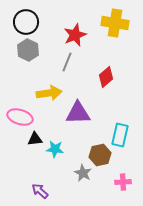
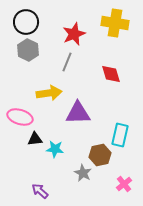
red star: moved 1 px left, 1 px up
red diamond: moved 5 px right, 3 px up; rotated 65 degrees counterclockwise
pink cross: moved 1 px right, 2 px down; rotated 35 degrees counterclockwise
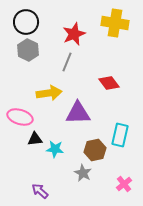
red diamond: moved 2 px left, 9 px down; rotated 20 degrees counterclockwise
brown hexagon: moved 5 px left, 5 px up
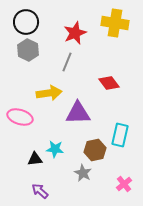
red star: moved 1 px right, 1 px up
black triangle: moved 20 px down
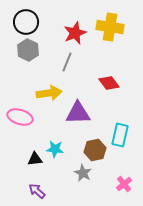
yellow cross: moved 5 px left, 4 px down
purple arrow: moved 3 px left
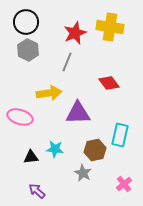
black triangle: moved 4 px left, 2 px up
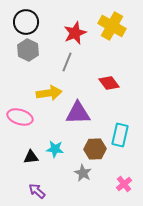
yellow cross: moved 2 px right, 1 px up; rotated 20 degrees clockwise
brown hexagon: moved 1 px up; rotated 10 degrees clockwise
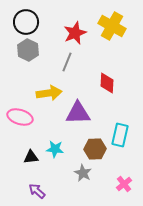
red diamond: moved 2 px left; rotated 40 degrees clockwise
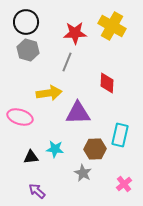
red star: rotated 20 degrees clockwise
gray hexagon: rotated 10 degrees counterclockwise
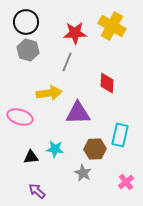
pink cross: moved 2 px right, 2 px up
